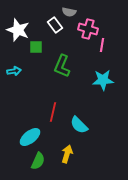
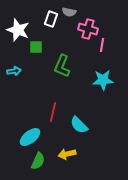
white rectangle: moved 4 px left, 6 px up; rotated 56 degrees clockwise
yellow arrow: rotated 120 degrees counterclockwise
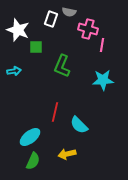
red line: moved 2 px right
green semicircle: moved 5 px left
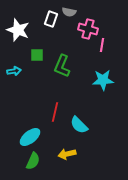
green square: moved 1 px right, 8 px down
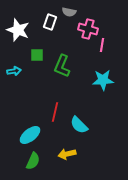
white rectangle: moved 1 px left, 3 px down
cyan ellipse: moved 2 px up
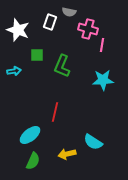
cyan semicircle: moved 14 px right, 17 px down; rotated 12 degrees counterclockwise
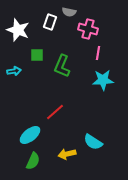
pink line: moved 4 px left, 8 px down
red line: rotated 36 degrees clockwise
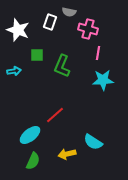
red line: moved 3 px down
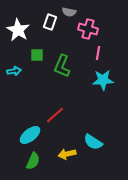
white star: rotated 10 degrees clockwise
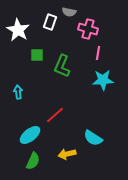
cyan arrow: moved 4 px right, 21 px down; rotated 88 degrees counterclockwise
cyan semicircle: moved 4 px up
